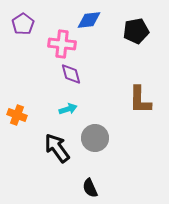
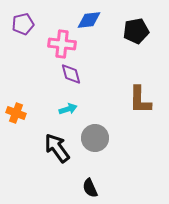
purple pentagon: rotated 20 degrees clockwise
orange cross: moved 1 px left, 2 px up
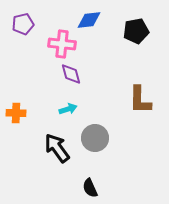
orange cross: rotated 18 degrees counterclockwise
